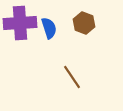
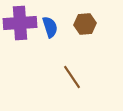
brown hexagon: moved 1 px right, 1 px down; rotated 25 degrees counterclockwise
blue semicircle: moved 1 px right, 1 px up
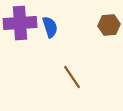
brown hexagon: moved 24 px right, 1 px down
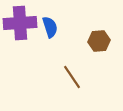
brown hexagon: moved 10 px left, 16 px down
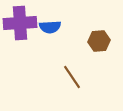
blue semicircle: rotated 105 degrees clockwise
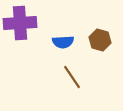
blue semicircle: moved 13 px right, 15 px down
brown hexagon: moved 1 px right, 1 px up; rotated 20 degrees clockwise
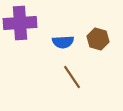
brown hexagon: moved 2 px left, 1 px up
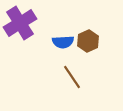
purple cross: rotated 28 degrees counterclockwise
brown hexagon: moved 10 px left, 2 px down; rotated 20 degrees clockwise
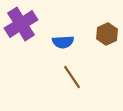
purple cross: moved 1 px right, 1 px down
brown hexagon: moved 19 px right, 7 px up
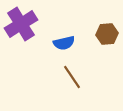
brown hexagon: rotated 20 degrees clockwise
blue semicircle: moved 1 px right, 1 px down; rotated 10 degrees counterclockwise
